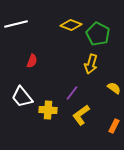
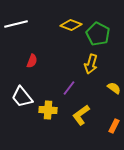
purple line: moved 3 px left, 5 px up
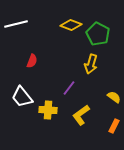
yellow semicircle: moved 9 px down
